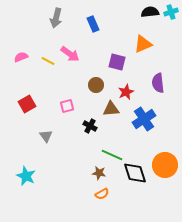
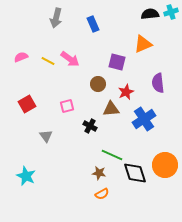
black semicircle: moved 2 px down
pink arrow: moved 5 px down
brown circle: moved 2 px right, 1 px up
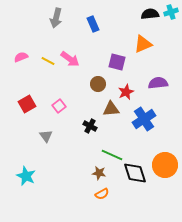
purple semicircle: rotated 90 degrees clockwise
pink square: moved 8 px left; rotated 24 degrees counterclockwise
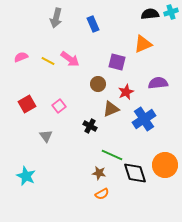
brown triangle: rotated 18 degrees counterclockwise
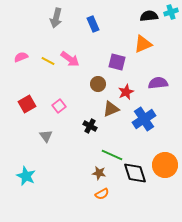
black semicircle: moved 1 px left, 2 px down
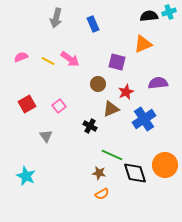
cyan cross: moved 2 px left
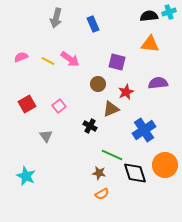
orange triangle: moved 7 px right; rotated 30 degrees clockwise
blue cross: moved 11 px down
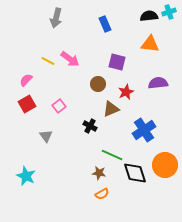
blue rectangle: moved 12 px right
pink semicircle: moved 5 px right, 23 px down; rotated 24 degrees counterclockwise
